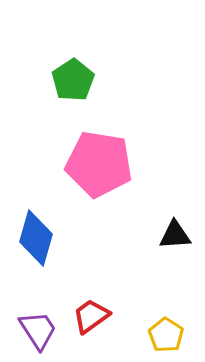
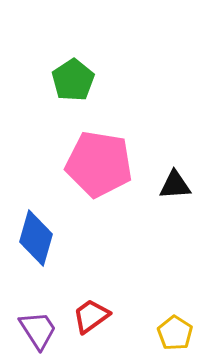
black triangle: moved 50 px up
yellow pentagon: moved 9 px right, 2 px up
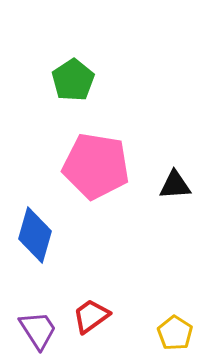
pink pentagon: moved 3 px left, 2 px down
blue diamond: moved 1 px left, 3 px up
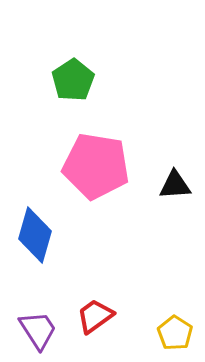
red trapezoid: moved 4 px right
